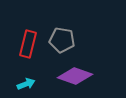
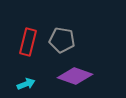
red rectangle: moved 2 px up
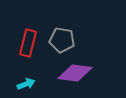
red rectangle: moved 1 px down
purple diamond: moved 3 px up; rotated 12 degrees counterclockwise
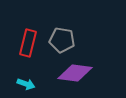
cyan arrow: rotated 42 degrees clockwise
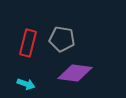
gray pentagon: moved 1 px up
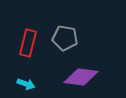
gray pentagon: moved 3 px right, 1 px up
purple diamond: moved 6 px right, 4 px down
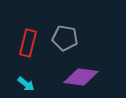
cyan arrow: rotated 18 degrees clockwise
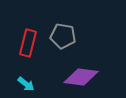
gray pentagon: moved 2 px left, 2 px up
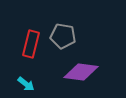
red rectangle: moved 3 px right, 1 px down
purple diamond: moved 5 px up
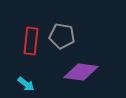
gray pentagon: moved 1 px left
red rectangle: moved 3 px up; rotated 8 degrees counterclockwise
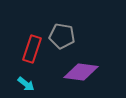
red rectangle: moved 1 px right, 8 px down; rotated 12 degrees clockwise
